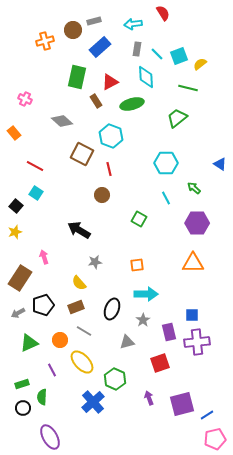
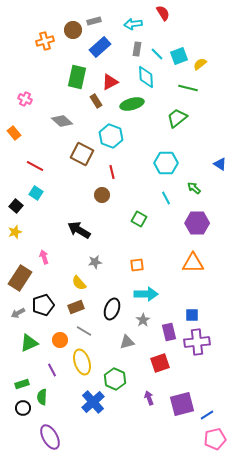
red line at (109, 169): moved 3 px right, 3 px down
yellow ellipse at (82, 362): rotated 25 degrees clockwise
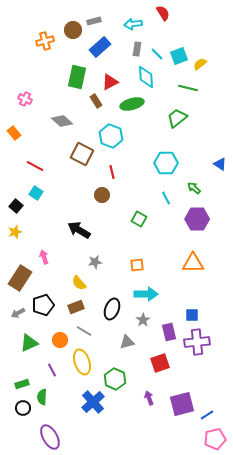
purple hexagon at (197, 223): moved 4 px up
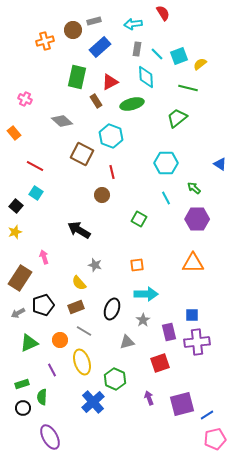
gray star at (95, 262): moved 3 px down; rotated 24 degrees clockwise
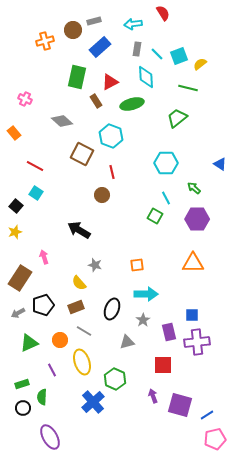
green square at (139, 219): moved 16 px right, 3 px up
red square at (160, 363): moved 3 px right, 2 px down; rotated 18 degrees clockwise
purple arrow at (149, 398): moved 4 px right, 2 px up
purple square at (182, 404): moved 2 px left, 1 px down; rotated 30 degrees clockwise
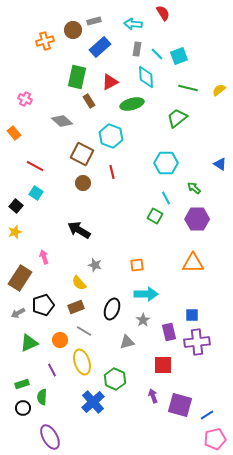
cyan arrow at (133, 24): rotated 12 degrees clockwise
yellow semicircle at (200, 64): moved 19 px right, 26 px down
brown rectangle at (96, 101): moved 7 px left
brown circle at (102, 195): moved 19 px left, 12 px up
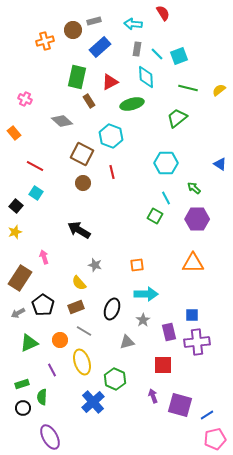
black pentagon at (43, 305): rotated 20 degrees counterclockwise
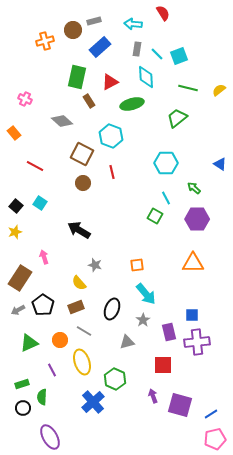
cyan square at (36, 193): moved 4 px right, 10 px down
cyan arrow at (146, 294): rotated 50 degrees clockwise
gray arrow at (18, 313): moved 3 px up
blue line at (207, 415): moved 4 px right, 1 px up
